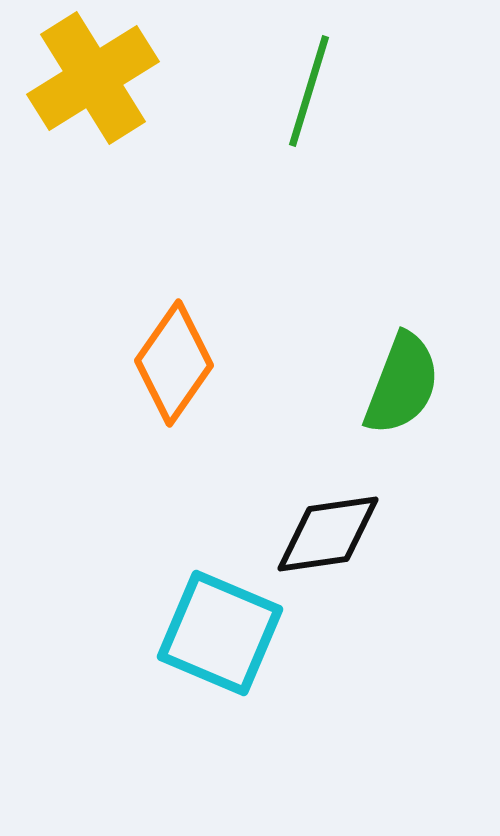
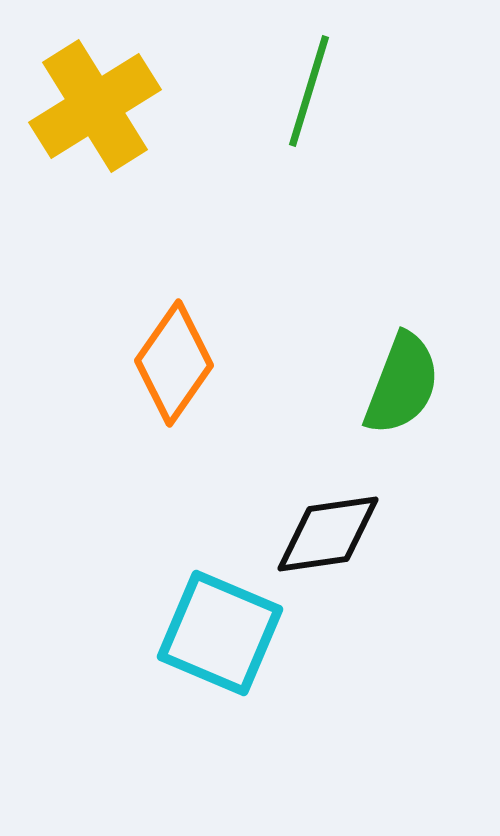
yellow cross: moved 2 px right, 28 px down
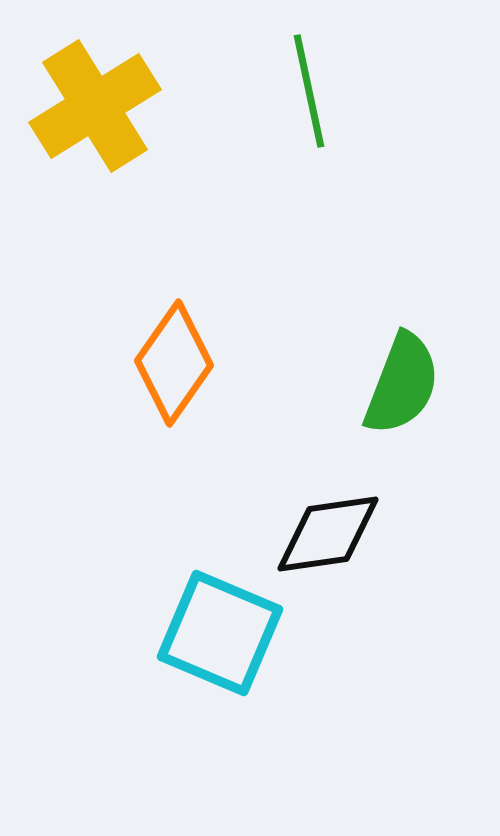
green line: rotated 29 degrees counterclockwise
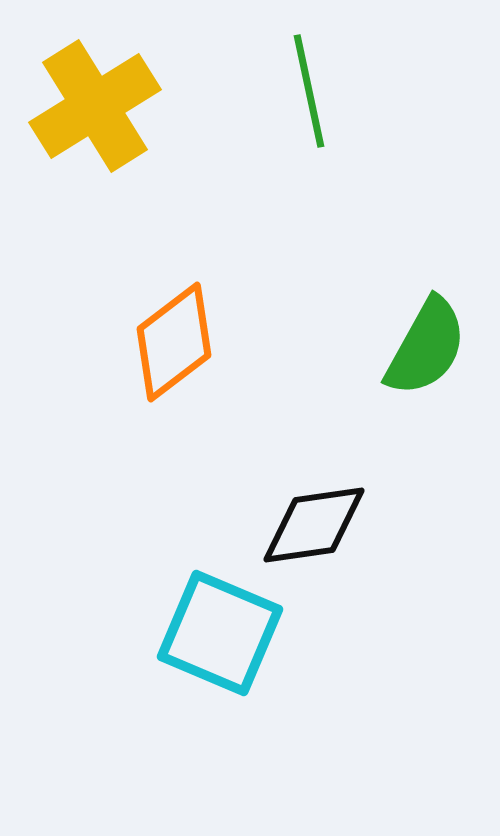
orange diamond: moved 21 px up; rotated 18 degrees clockwise
green semicircle: moved 24 px right, 37 px up; rotated 8 degrees clockwise
black diamond: moved 14 px left, 9 px up
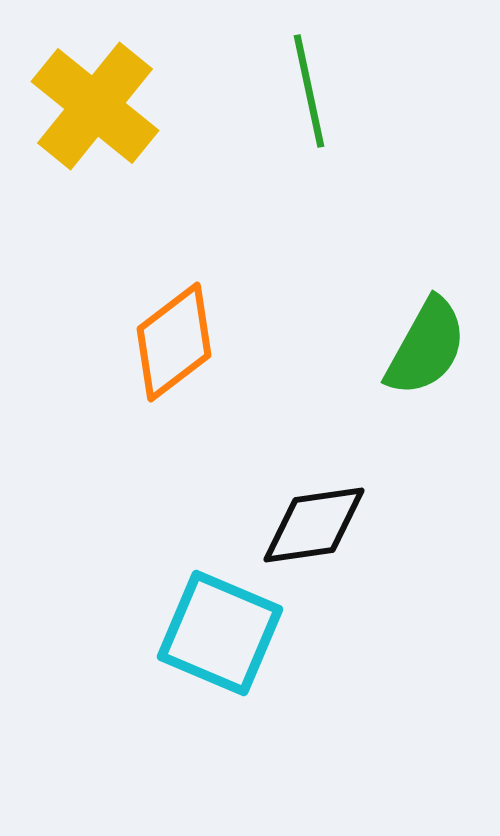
yellow cross: rotated 19 degrees counterclockwise
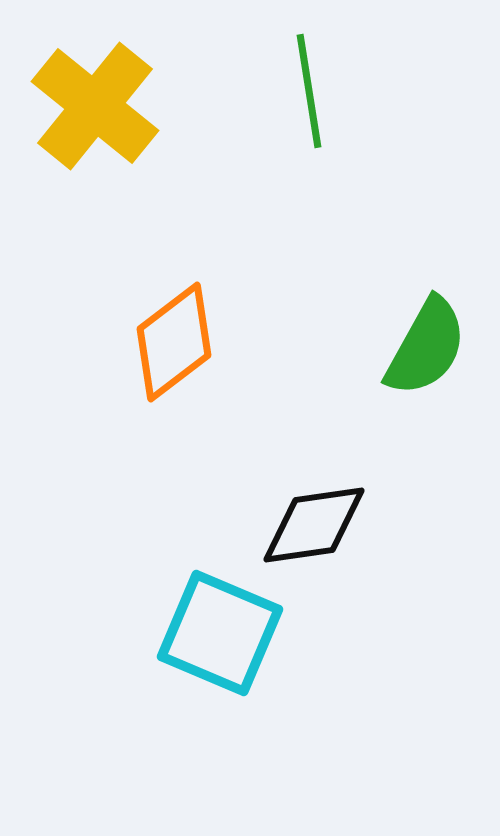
green line: rotated 3 degrees clockwise
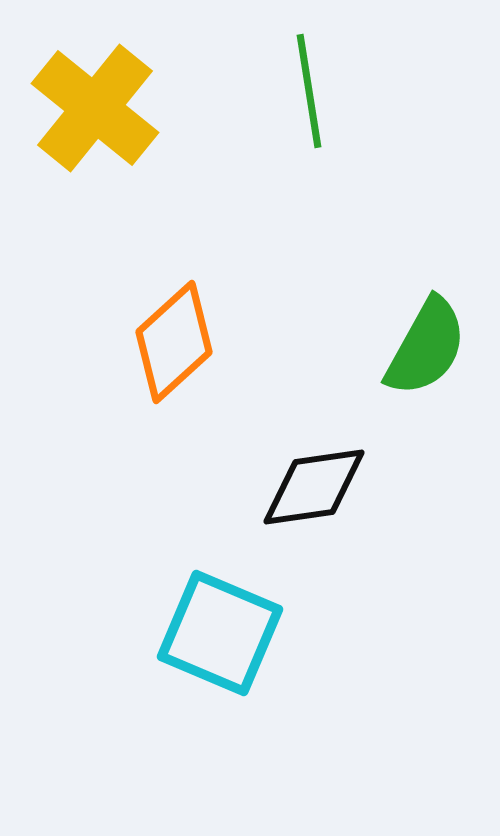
yellow cross: moved 2 px down
orange diamond: rotated 5 degrees counterclockwise
black diamond: moved 38 px up
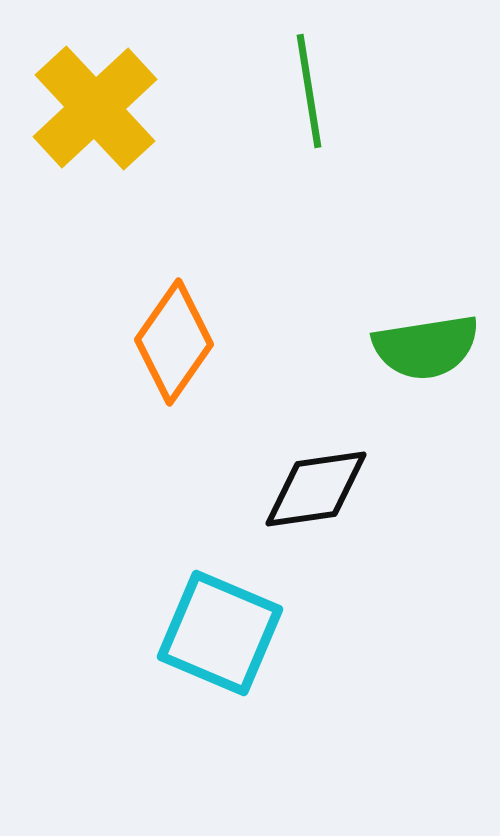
yellow cross: rotated 8 degrees clockwise
orange diamond: rotated 13 degrees counterclockwise
green semicircle: rotated 52 degrees clockwise
black diamond: moved 2 px right, 2 px down
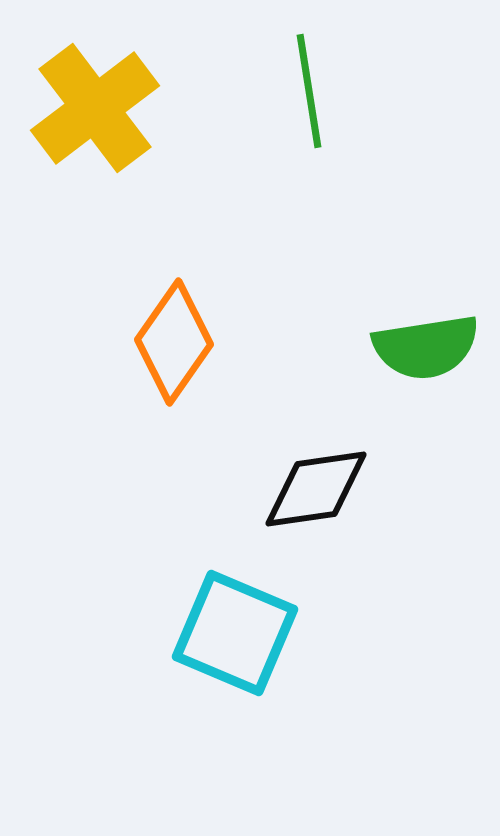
yellow cross: rotated 6 degrees clockwise
cyan square: moved 15 px right
